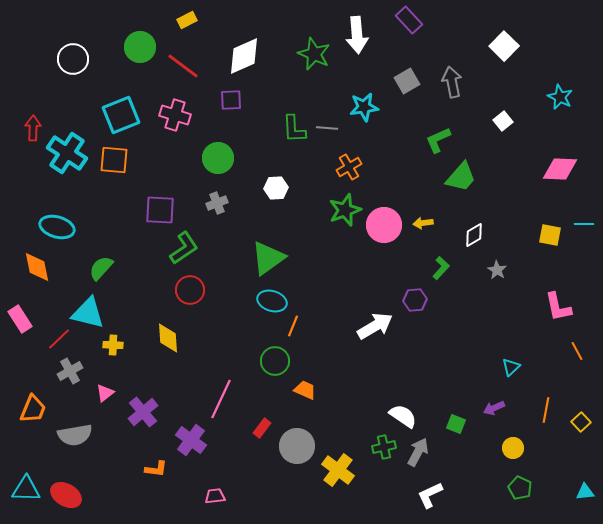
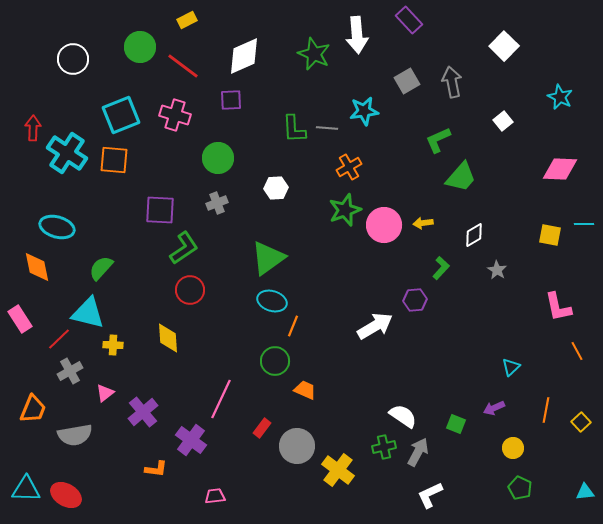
cyan star at (364, 107): moved 4 px down
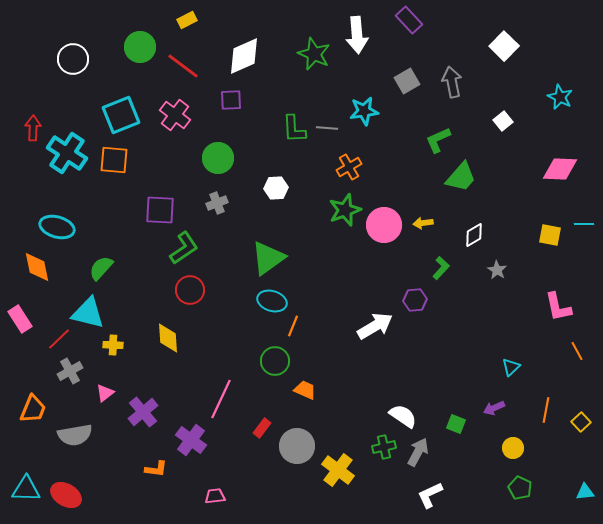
pink cross at (175, 115): rotated 20 degrees clockwise
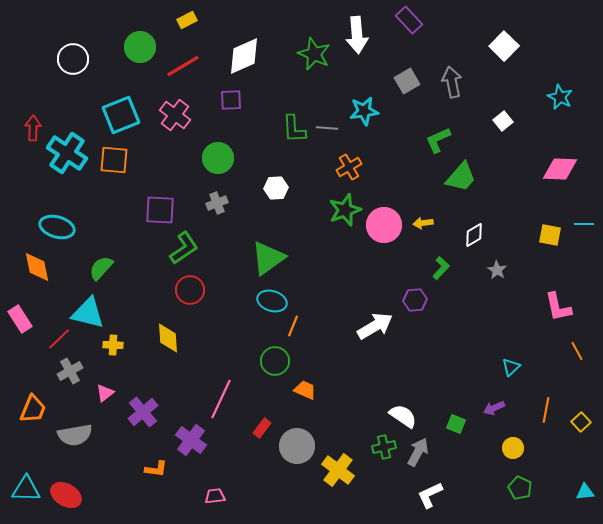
red line at (183, 66): rotated 68 degrees counterclockwise
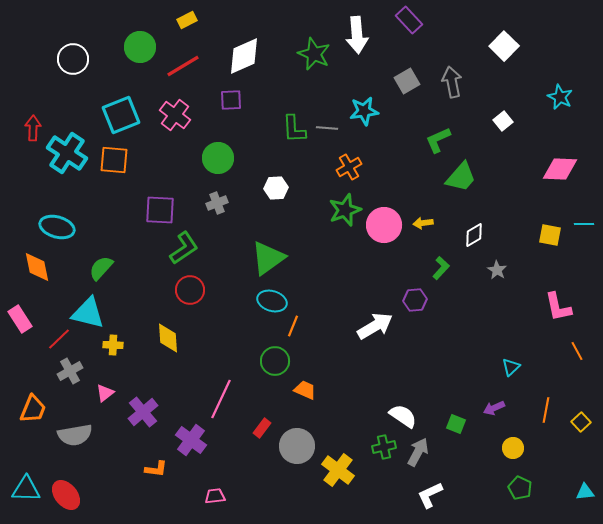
red ellipse at (66, 495): rotated 20 degrees clockwise
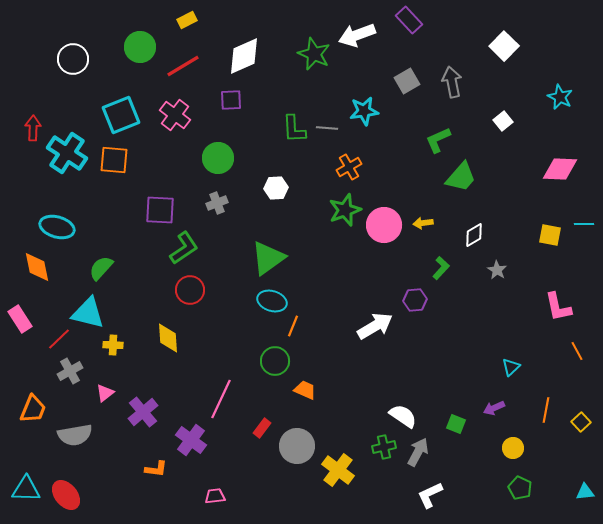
white arrow at (357, 35): rotated 75 degrees clockwise
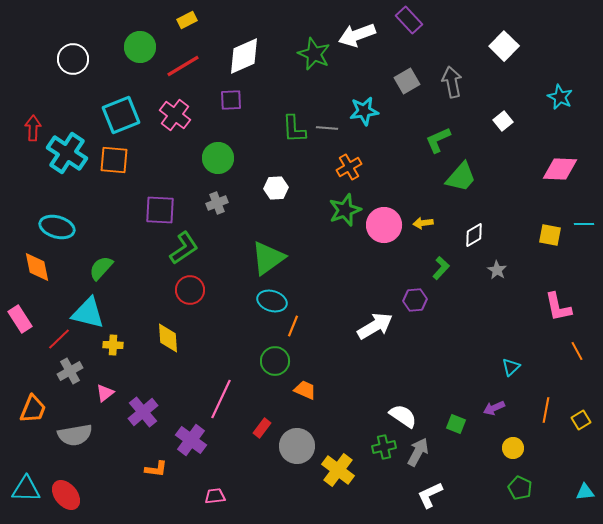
yellow square at (581, 422): moved 2 px up; rotated 12 degrees clockwise
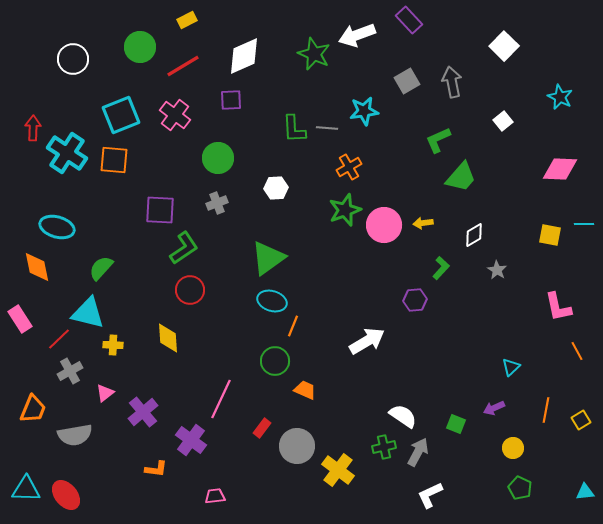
white arrow at (375, 326): moved 8 px left, 15 px down
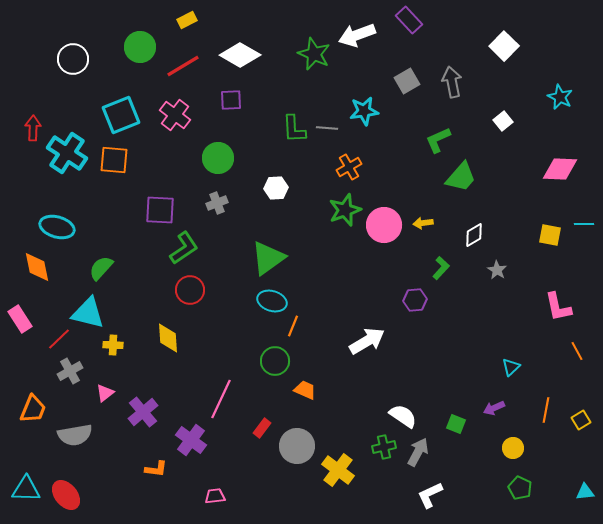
white diamond at (244, 56): moved 4 px left, 1 px up; rotated 54 degrees clockwise
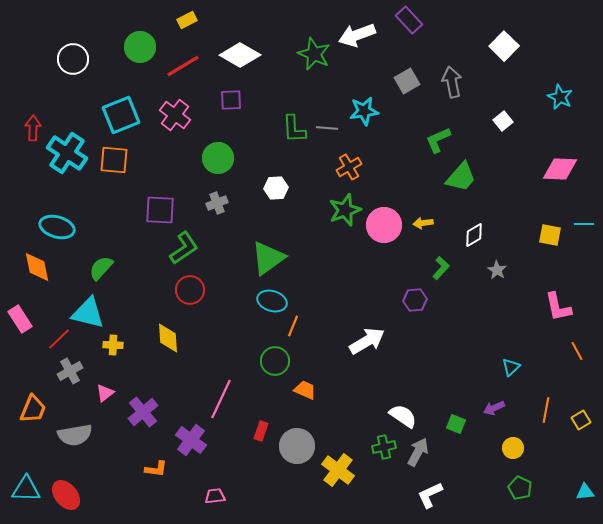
red rectangle at (262, 428): moved 1 px left, 3 px down; rotated 18 degrees counterclockwise
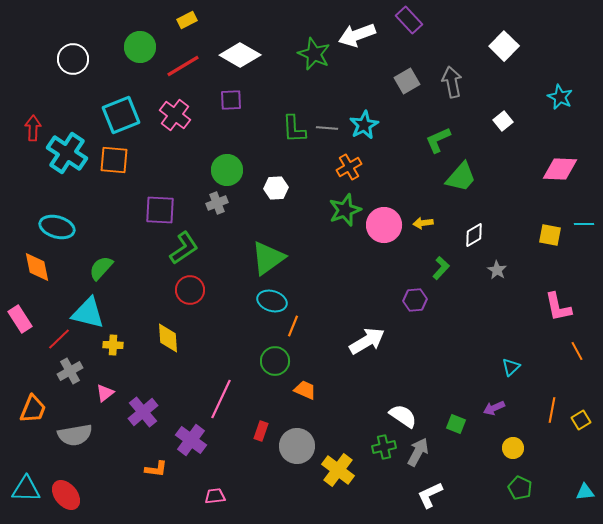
cyan star at (364, 111): moved 14 px down; rotated 20 degrees counterclockwise
green circle at (218, 158): moved 9 px right, 12 px down
orange line at (546, 410): moved 6 px right
